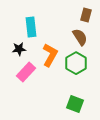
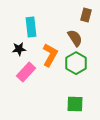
brown semicircle: moved 5 px left, 1 px down
green square: rotated 18 degrees counterclockwise
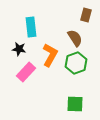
black star: rotated 16 degrees clockwise
green hexagon: rotated 10 degrees clockwise
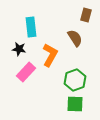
green hexagon: moved 1 px left, 17 px down
